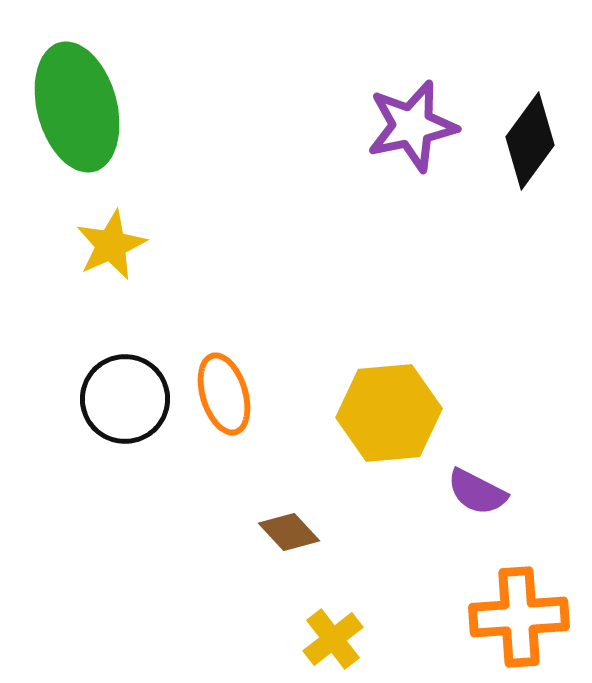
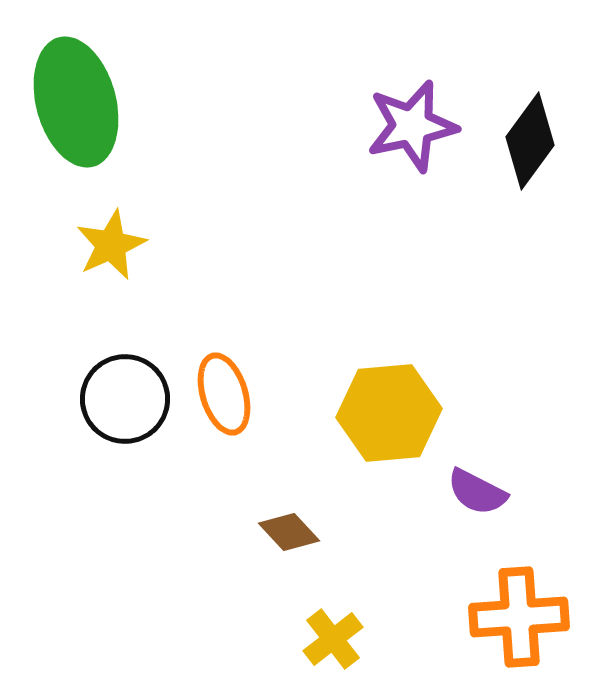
green ellipse: moved 1 px left, 5 px up
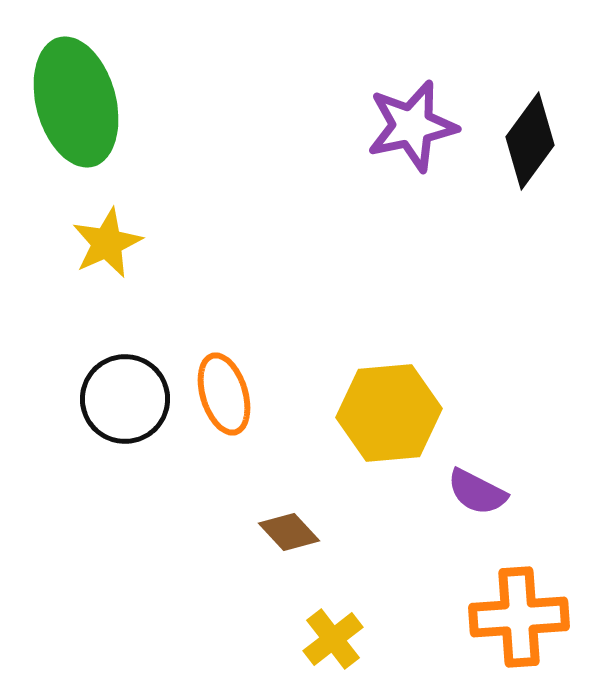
yellow star: moved 4 px left, 2 px up
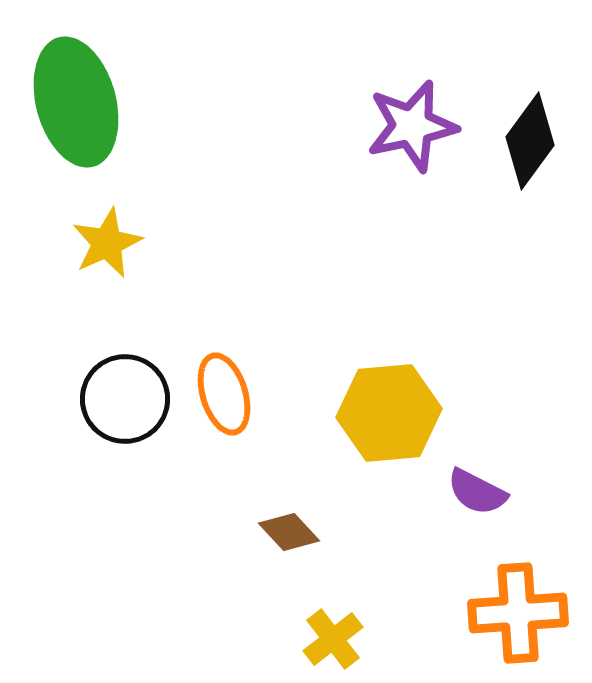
orange cross: moved 1 px left, 4 px up
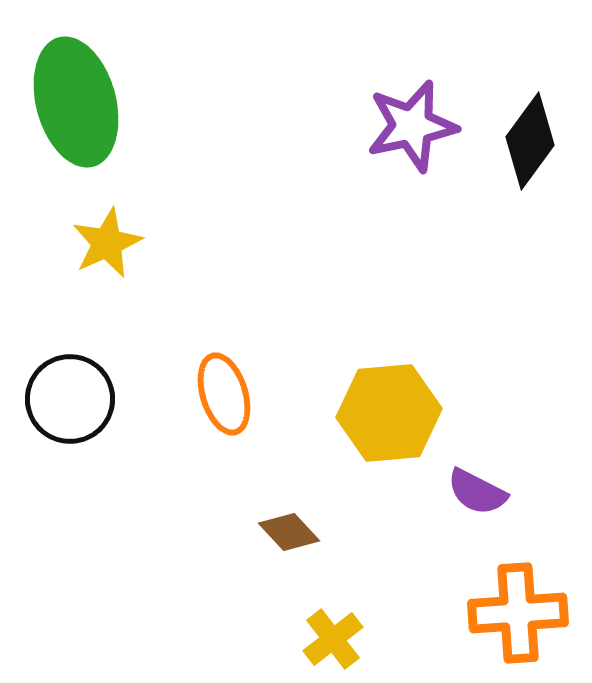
black circle: moved 55 px left
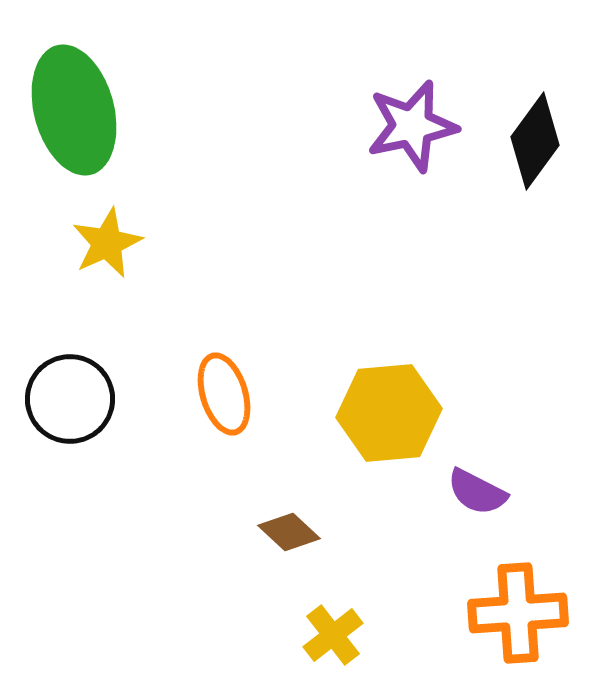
green ellipse: moved 2 px left, 8 px down
black diamond: moved 5 px right
brown diamond: rotated 4 degrees counterclockwise
yellow cross: moved 4 px up
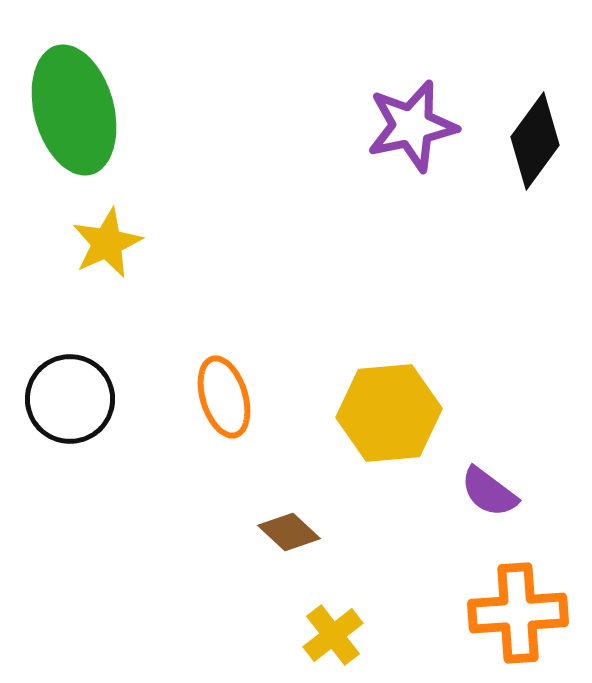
orange ellipse: moved 3 px down
purple semicircle: moved 12 px right; rotated 10 degrees clockwise
